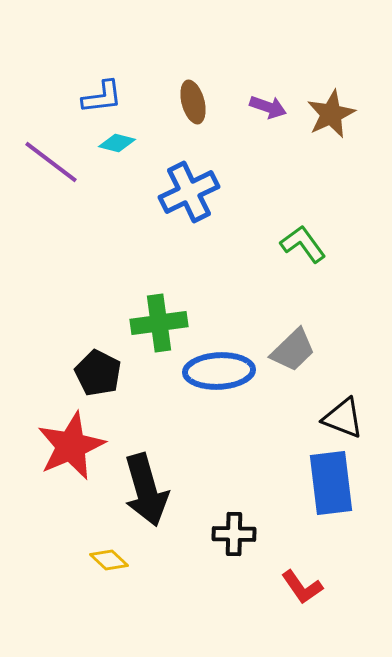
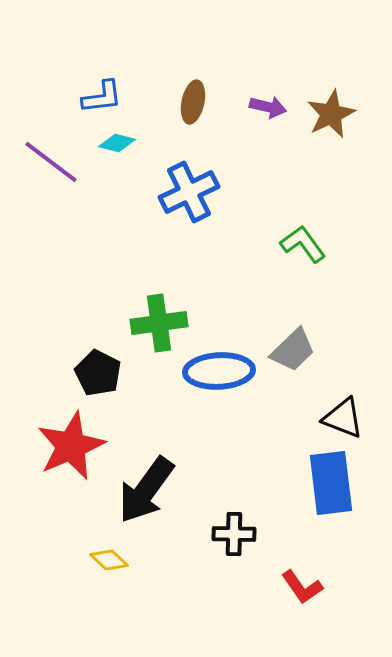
brown ellipse: rotated 27 degrees clockwise
purple arrow: rotated 6 degrees counterclockwise
black arrow: rotated 52 degrees clockwise
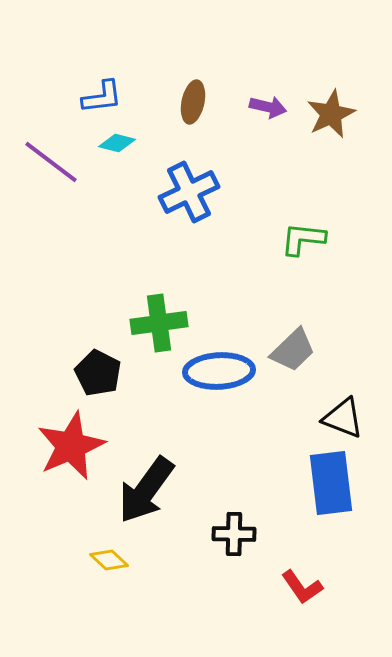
green L-shape: moved 5 px up; rotated 48 degrees counterclockwise
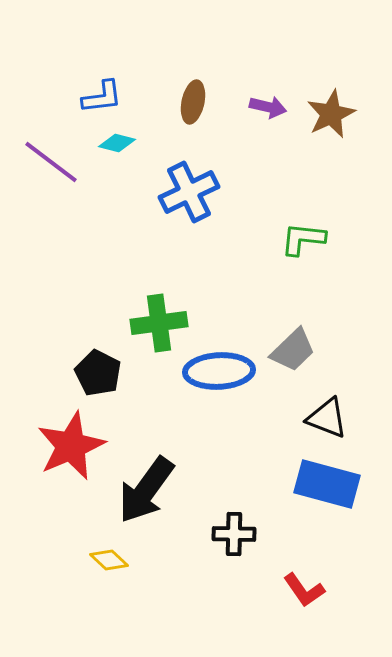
black triangle: moved 16 px left
blue rectangle: moved 4 px left, 1 px down; rotated 68 degrees counterclockwise
red L-shape: moved 2 px right, 3 px down
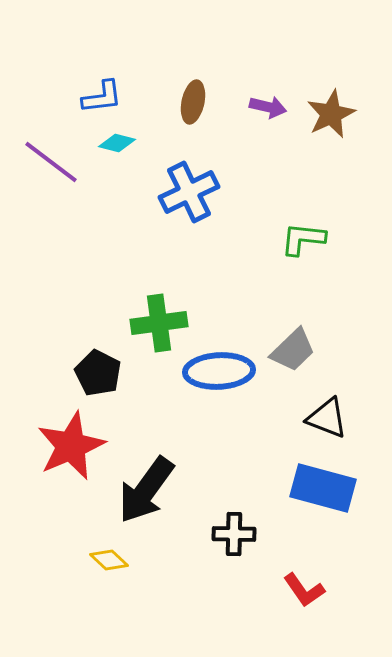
blue rectangle: moved 4 px left, 4 px down
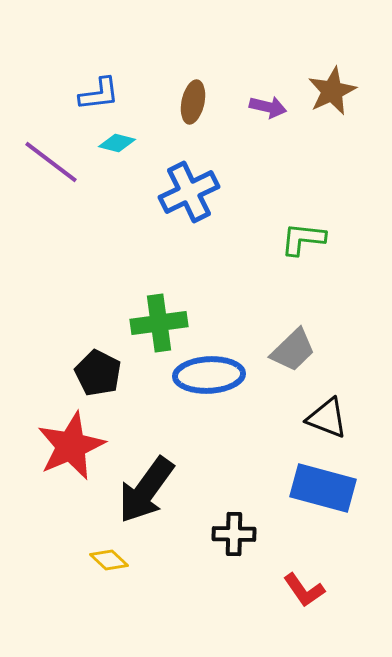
blue L-shape: moved 3 px left, 3 px up
brown star: moved 1 px right, 23 px up
blue ellipse: moved 10 px left, 4 px down
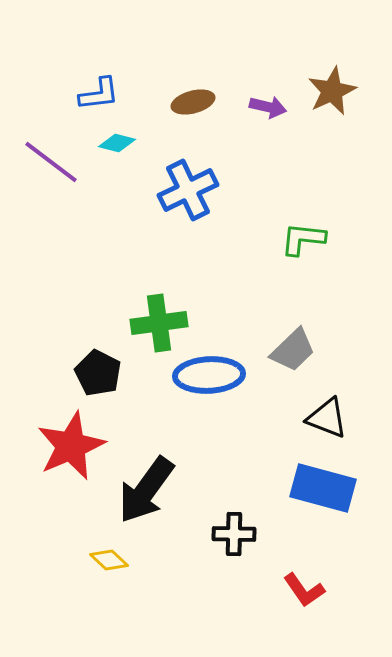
brown ellipse: rotated 63 degrees clockwise
blue cross: moved 1 px left, 2 px up
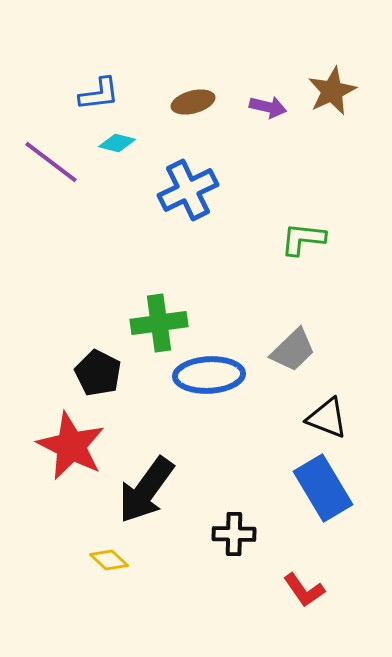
red star: rotated 22 degrees counterclockwise
blue rectangle: rotated 44 degrees clockwise
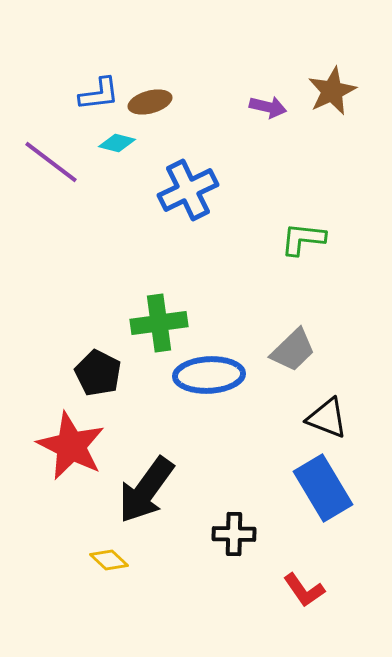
brown ellipse: moved 43 px left
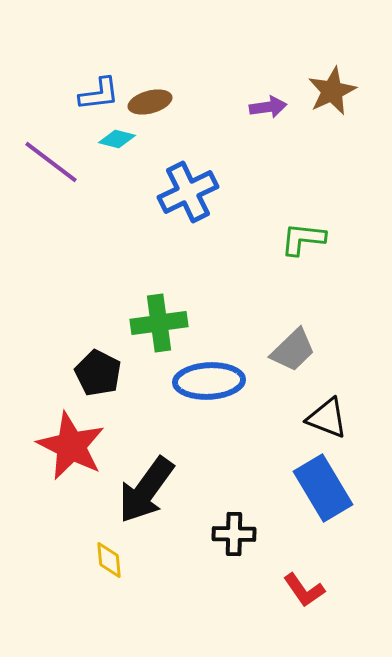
purple arrow: rotated 21 degrees counterclockwise
cyan diamond: moved 4 px up
blue cross: moved 2 px down
blue ellipse: moved 6 px down
yellow diamond: rotated 42 degrees clockwise
